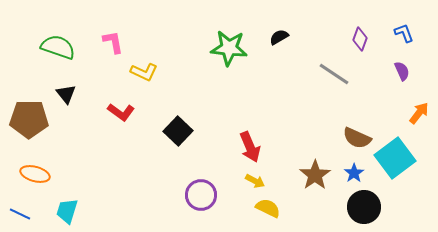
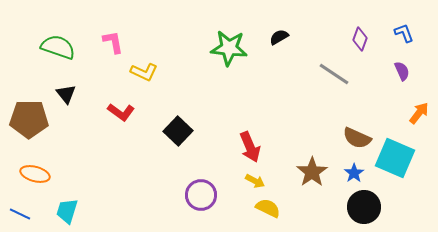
cyan square: rotated 30 degrees counterclockwise
brown star: moved 3 px left, 3 px up
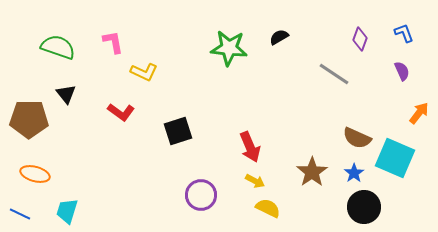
black square: rotated 28 degrees clockwise
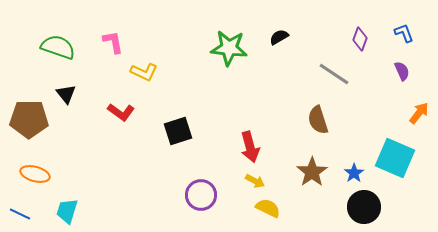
brown semicircle: moved 39 px left, 18 px up; rotated 48 degrees clockwise
red arrow: rotated 8 degrees clockwise
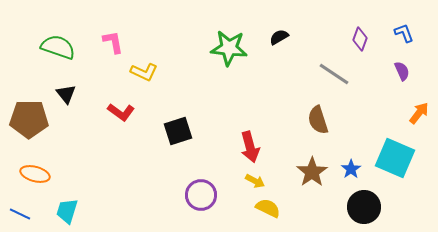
blue star: moved 3 px left, 4 px up
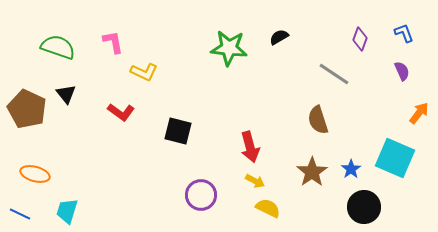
brown pentagon: moved 2 px left, 10 px up; rotated 24 degrees clockwise
black square: rotated 32 degrees clockwise
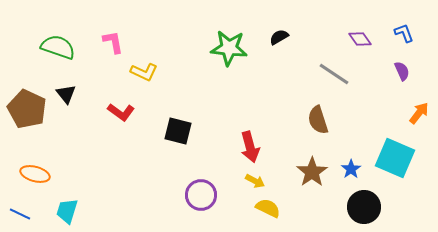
purple diamond: rotated 55 degrees counterclockwise
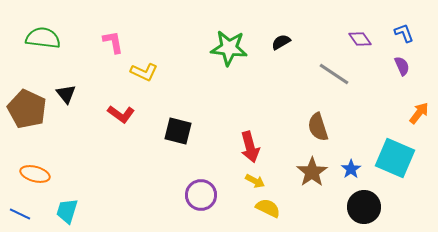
black semicircle: moved 2 px right, 5 px down
green semicircle: moved 15 px left, 9 px up; rotated 12 degrees counterclockwise
purple semicircle: moved 5 px up
red L-shape: moved 2 px down
brown semicircle: moved 7 px down
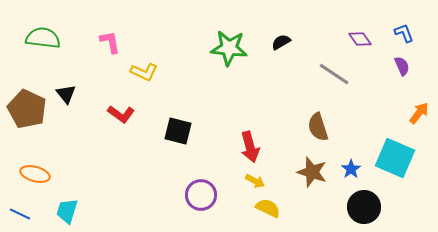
pink L-shape: moved 3 px left
brown star: rotated 20 degrees counterclockwise
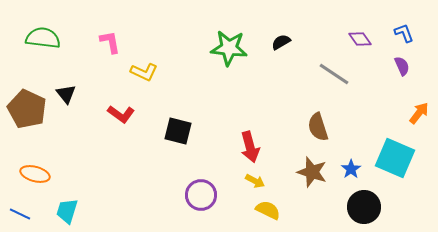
yellow semicircle: moved 2 px down
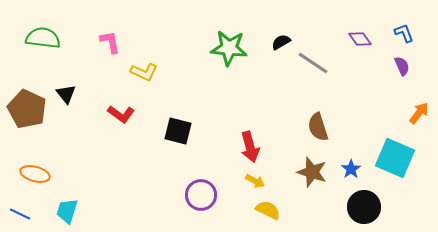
gray line: moved 21 px left, 11 px up
